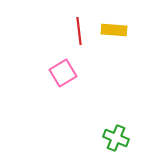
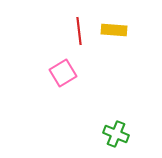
green cross: moved 4 px up
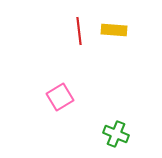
pink square: moved 3 px left, 24 px down
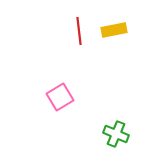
yellow rectangle: rotated 15 degrees counterclockwise
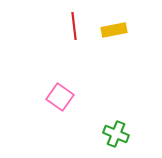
red line: moved 5 px left, 5 px up
pink square: rotated 24 degrees counterclockwise
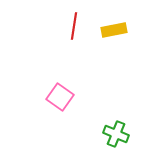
red line: rotated 16 degrees clockwise
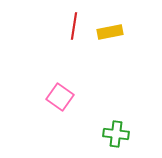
yellow rectangle: moved 4 px left, 2 px down
green cross: rotated 15 degrees counterclockwise
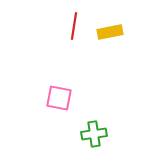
pink square: moved 1 px left, 1 px down; rotated 24 degrees counterclockwise
green cross: moved 22 px left; rotated 15 degrees counterclockwise
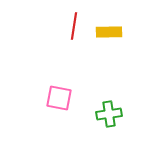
yellow rectangle: moved 1 px left; rotated 10 degrees clockwise
green cross: moved 15 px right, 20 px up
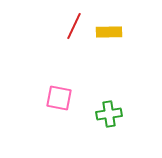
red line: rotated 16 degrees clockwise
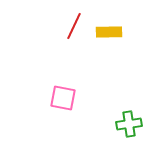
pink square: moved 4 px right
green cross: moved 20 px right, 10 px down
